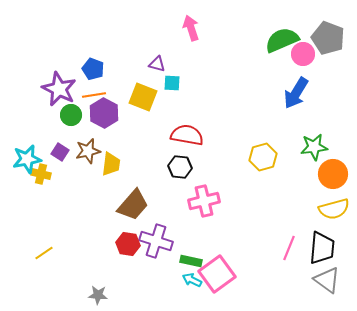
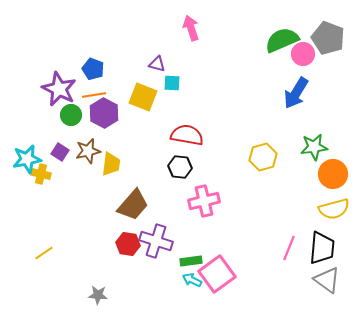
green rectangle: rotated 20 degrees counterclockwise
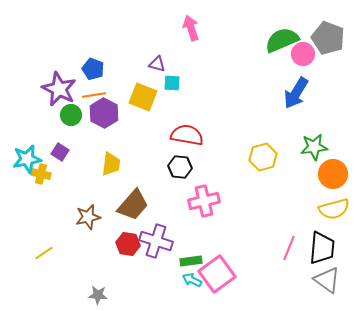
brown star: moved 66 px down
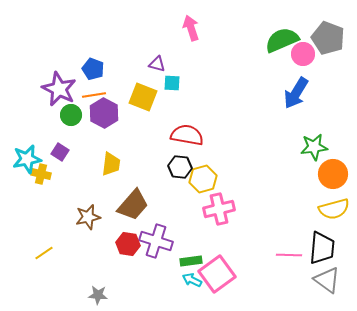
yellow hexagon: moved 60 px left, 22 px down
pink cross: moved 15 px right, 8 px down
pink line: moved 7 px down; rotated 70 degrees clockwise
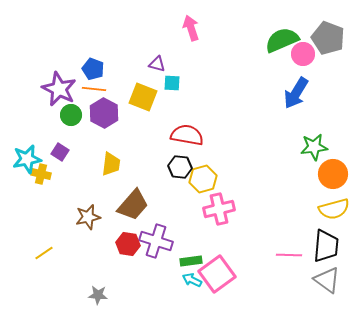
orange line: moved 6 px up; rotated 15 degrees clockwise
black trapezoid: moved 4 px right, 2 px up
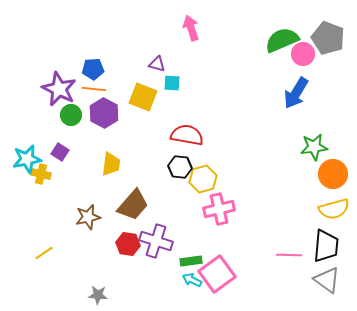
blue pentagon: rotated 25 degrees counterclockwise
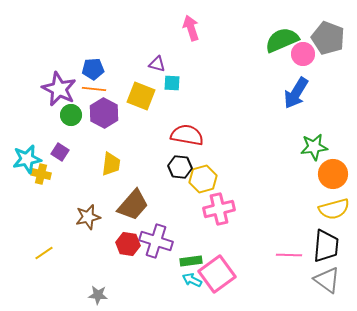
yellow square: moved 2 px left, 1 px up
